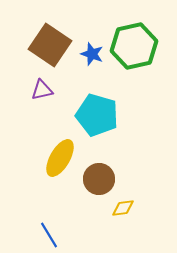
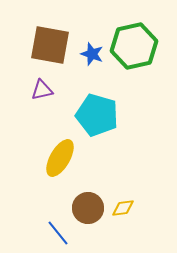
brown square: rotated 24 degrees counterclockwise
brown circle: moved 11 px left, 29 px down
blue line: moved 9 px right, 2 px up; rotated 8 degrees counterclockwise
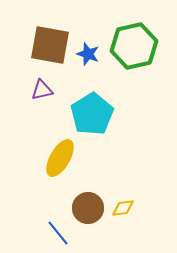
blue star: moved 4 px left
cyan pentagon: moved 5 px left, 1 px up; rotated 24 degrees clockwise
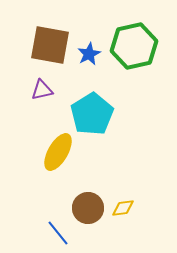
blue star: moved 1 px right; rotated 25 degrees clockwise
yellow ellipse: moved 2 px left, 6 px up
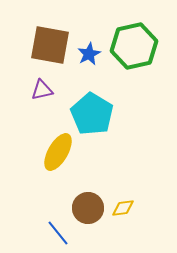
cyan pentagon: rotated 9 degrees counterclockwise
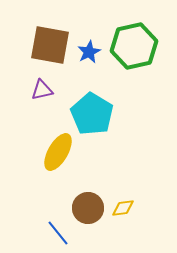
blue star: moved 2 px up
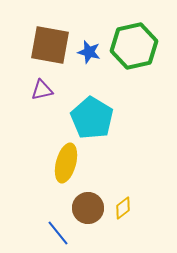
blue star: rotated 30 degrees counterclockwise
cyan pentagon: moved 4 px down
yellow ellipse: moved 8 px right, 11 px down; rotated 15 degrees counterclockwise
yellow diamond: rotated 30 degrees counterclockwise
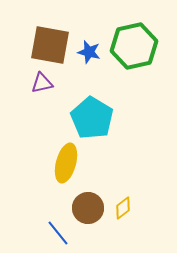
purple triangle: moved 7 px up
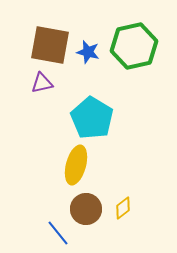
blue star: moved 1 px left
yellow ellipse: moved 10 px right, 2 px down
brown circle: moved 2 px left, 1 px down
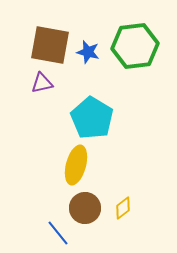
green hexagon: moved 1 px right; rotated 6 degrees clockwise
brown circle: moved 1 px left, 1 px up
